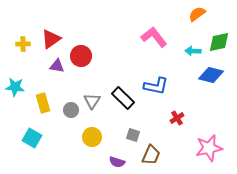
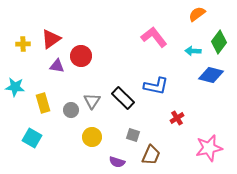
green diamond: rotated 40 degrees counterclockwise
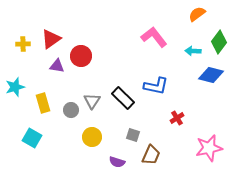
cyan star: rotated 24 degrees counterclockwise
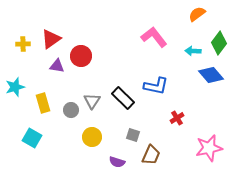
green diamond: moved 1 px down
blue diamond: rotated 35 degrees clockwise
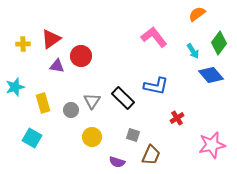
cyan arrow: rotated 126 degrees counterclockwise
pink star: moved 3 px right, 3 px up
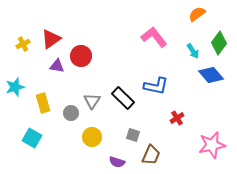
yellow cross: rotated 24 degrees counterclockwise
gray circle: moved 3 px down
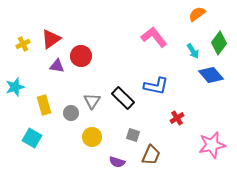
yellow rectangle: moved 1 px right, 2 px down
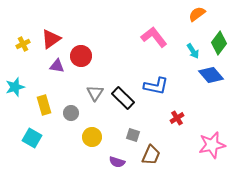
gray triangle: moved 3 px right, 8 px up
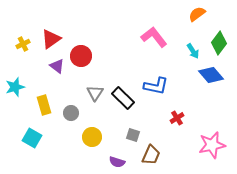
purple triangle: rotated 28 degrees clockwise
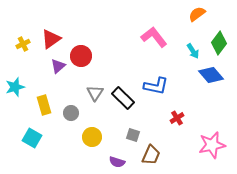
purple triangle: moved 1 px right; rotated 42 degrees clockwise
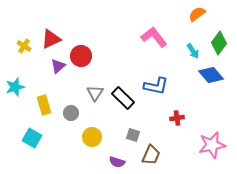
red triangle: rotated 10 degrees clockwise
yellow cross: moved 1 px right, 2 px down; rotated 32 degrees counterclockwise
red cross: rotated 24 degrees clockwise
